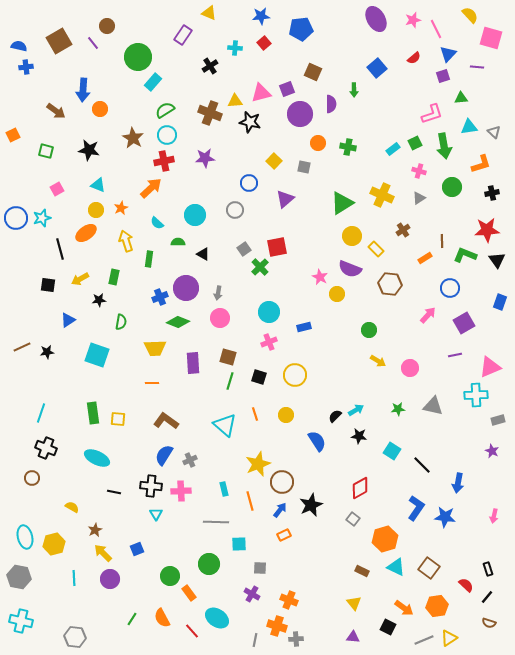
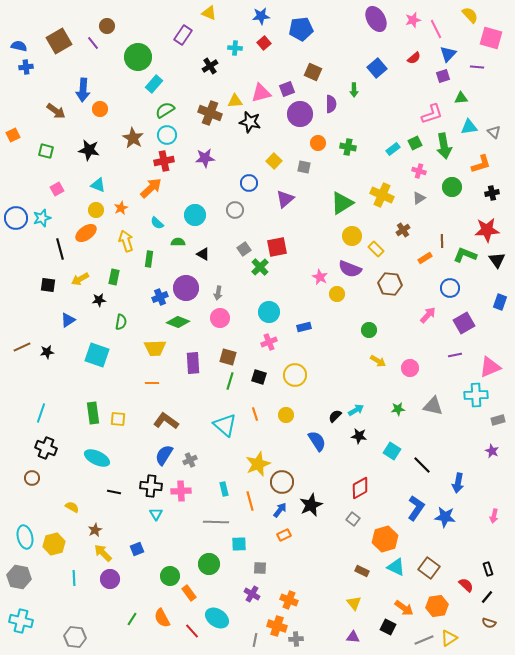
cyan rectangle at (153, 82): moved 1 px right, 2 px down
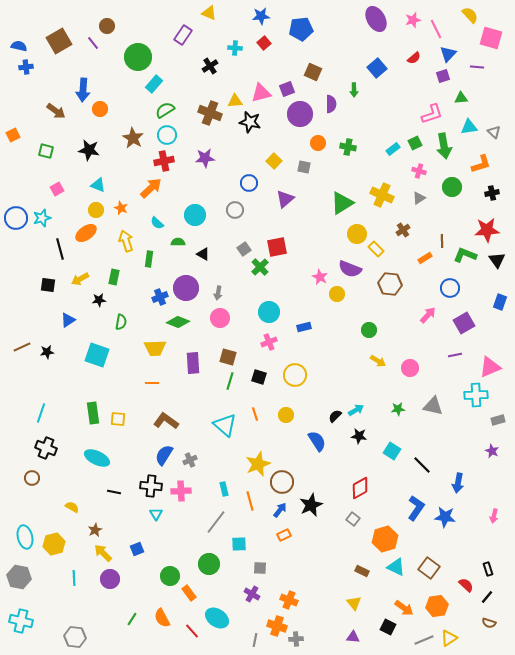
orange star at (121, 208): rotated 24 degrees counterclockwise
yellow circle at (352, 236): moved 5 px right, 2 px up
gray line at (216, 522): rotated 55 degrees counterclockwise
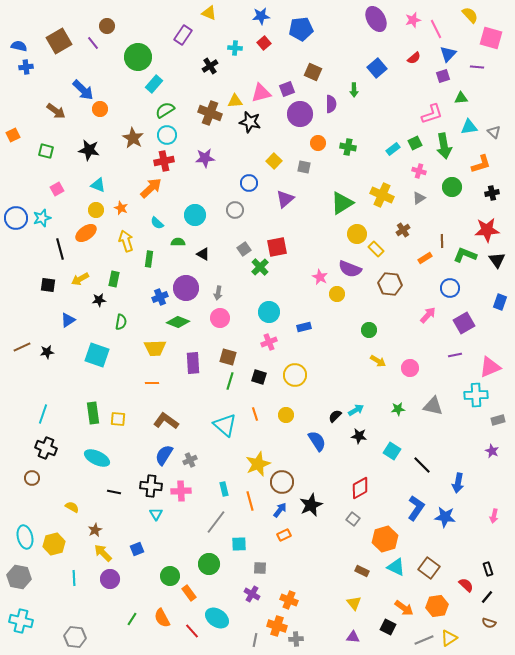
blue arrow at (83, 90): rotated 50 degrees counterclockwise
green rectangle at (114, 277): moved 2 px down
cyan line at (41, 413): moved 2 px right, 1 px down
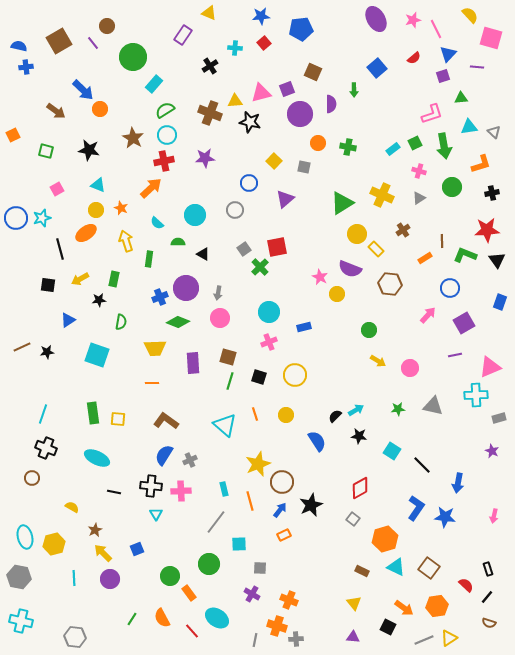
green circle at (138, 57): moved 5 px left
gray rectangle at (498, 420): moved 1 px right, 2 px up
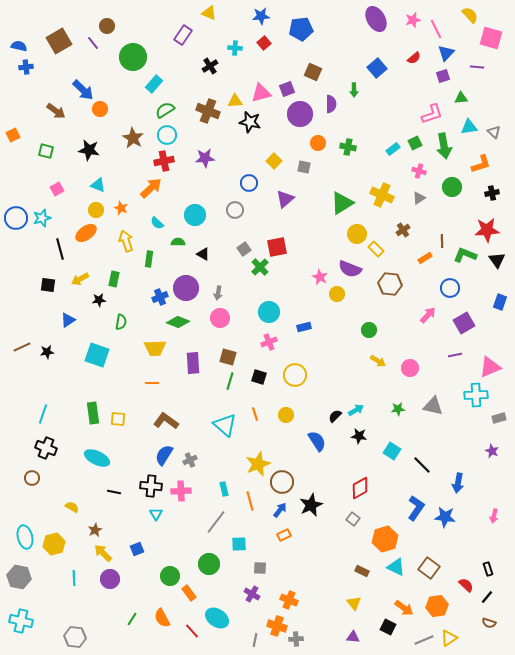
blue triangle at (448, 54): moved 2 px left, 1 px up
brown cross at (210, 113): moved 2 px left, 2 px up
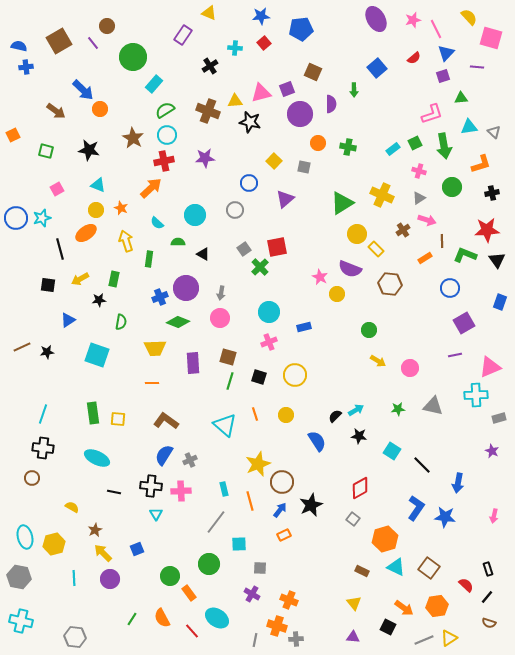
yellow semicircle at (470, 15): moved 1 px left, 2 px down
gray arrow at (218, 293): moved 3 px right
pink arrow at (428, 315): moved 1 px left, 95 px up; rotated 66 degrees clockwise
black cross at (46, 448): moved 3 px left; rotated 15 degrees counterclockwise
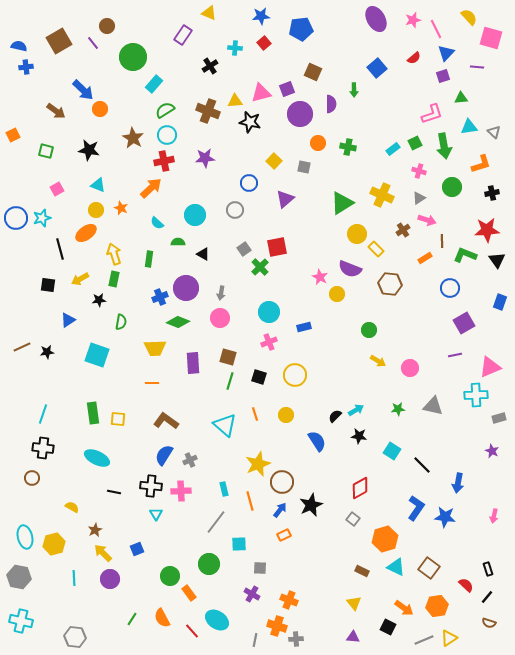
yellow arrow at (126, 241): moved 12 px left, 13 px down
cyan ellipse at (217, 618): moved 2 px down
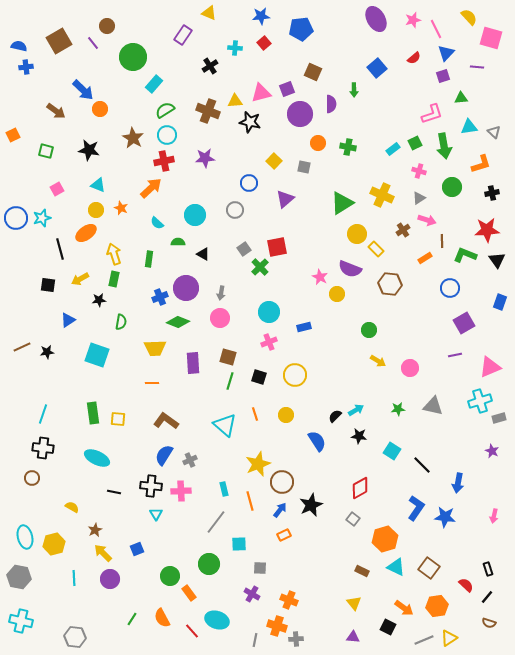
cyan cross at (476, 395): moved 4 px right, 6 px down; rotated 15 degrees counterclockwise
cyan ellipse at (217, 620): rotated 15 degrees counterclockwise
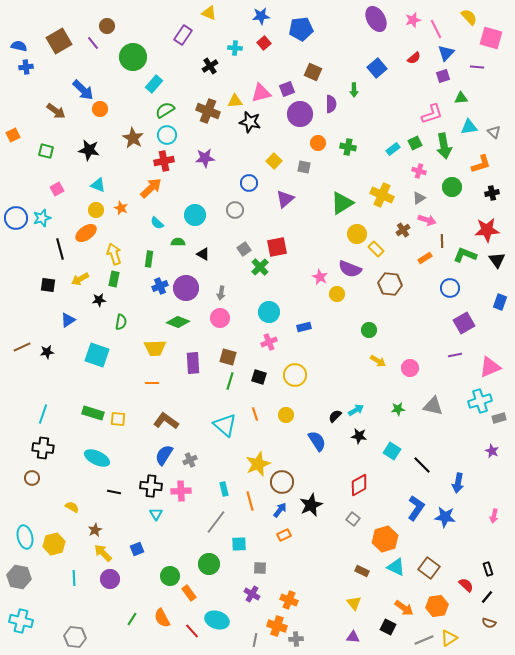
blue cross at (160, 297): moved 11 px up
green rectangle at (93, 413): rotated 65 degrees counterclockwise
red diamond at (360, 488): moved 1 px left, 3 px up
